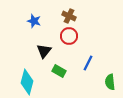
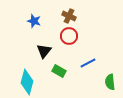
blue line: rotated 35 degrees clockwise
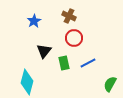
blue star: rotated 24 degrees clockwise
red circle: moved 5 px right, 2 px down
green rectangle: moved 5 px right, 8 px up; rotated 48 degrees clockwise
green semicircle: moved 2 px down; rotated 35 degrees clockwise
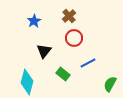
brown cross: rotated 24 degrees clockwise
green rectangle: moved 1 px left, 11 px down; rotated 40 degrees counterclockwise
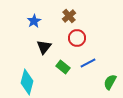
red circle: moved 3 px right
black triangle: moved 4 px up
green rectangle: moved 7 px up
green semicircle: moved 2 px up
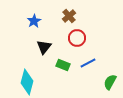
green rectangle: moved 2 px up; rotated 16 degrees counterclockwise
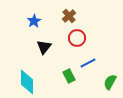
green rectangle: moved 6 px right, 11 px down; rotated 40 degrees clockwise
cyan diamond: rotated 15 degrees counterclockwise
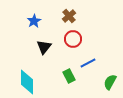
red circle: moved 4 px left, 1 px down
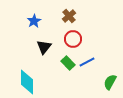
blue line: moved 1 px left, 1 px up
green rectangle: moved 1 px left, 13 px up; rotated 16 degrees counterclockwise
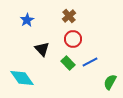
blue star: moved 7 px left, 1 px up
black triangle: moved 2 px left, 2 px down; rotated 21 degrees counterclockwise
blue line: moved 3 px right
cyan diamond: moved 5 px left, 4 px up; rotated 35 degrees counterclockwise
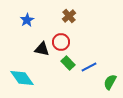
red circle: moved 12 px left, 3 px down
black triangle: rotated 35 degrees counterclockwise
blue line: moved 1 px left, 5 px down
